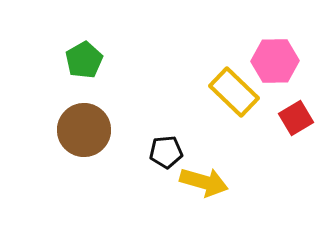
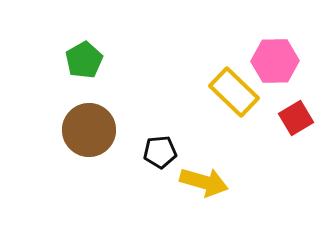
brown circle: moved 5 px right
black pentagon: moved 6 px left
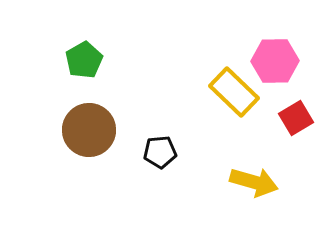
yellow arrow: moved 50 px right
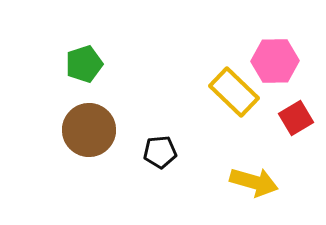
green pentagon: moved 4 px down; rotated 12 degrees clockwise
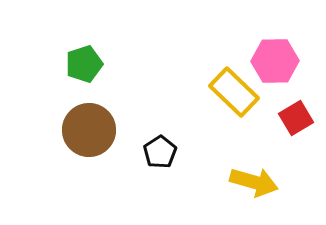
black pentagon: rotated 28 degrees counterclockwise
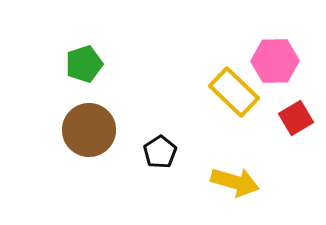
yellow arrow: moved 19 px left
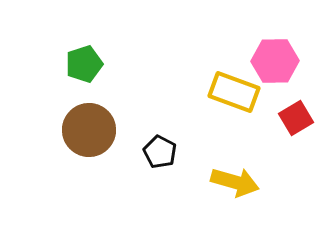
yellow rectangle: rotated 24 degrees counterclockwise
black pentagon: rotated 12 degrees counterclockwise
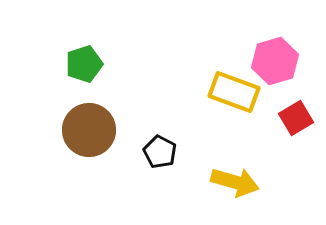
pink hexagon: rotated 15 degrees counterclockwise
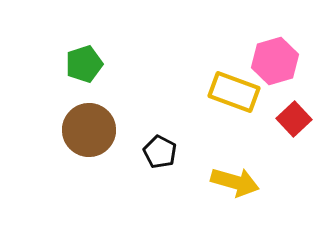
red square: moved 2 px left, 1 px down; rotated 12 degrees counterclockwise
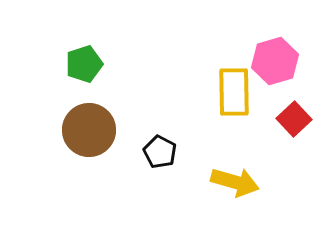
yellow rectangle: rotated 69 degrees clockwise
